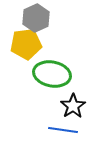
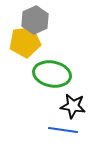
gray hexagon: moved 1 px left, 2 px down
yellow pentagon: moved 1 px left, 2 px up
black star: rotated 30 degrees counterclockwise
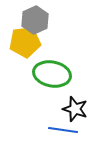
black star: moved 2 px right, 3 px down; rotated 10 degrees clockwise
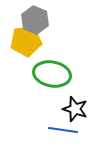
gray hexagon: rotated 12 degrees counterclockwise
yellow pentagon: moved 1 px right, 1 px up
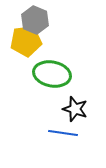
blue line: moved 3 px down
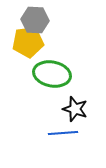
gray hexagon: rotated 20 degrees counterclockwise
yellow pentagon: moved 2 px right, 1 px down
blue line: rotated 12 degrees counterclockwise
